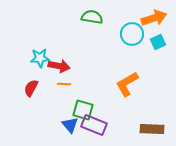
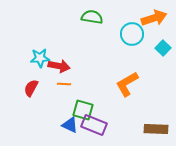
cyan square: moved 5 px right, 6 px down; rotated 21 degrees counterclockwise
blue triangle: rotated 24 degrees counterclockwise
brown rectangle: moved 4 px right
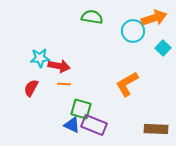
cyan circle: moved 1 px right, 3 px up
green square: moved 2 px left, 1 px up
blue triangle: moved 2 px right
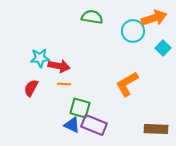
green square: moved 1 px left, 1 px up
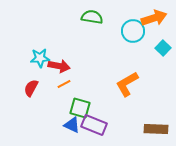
orange line: rotated 32 degrees counterclockwise
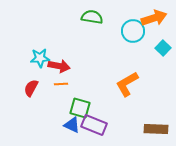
orange line: moved 3 px left; rotated 24 degrees clockwise
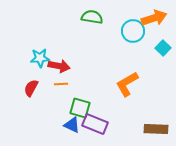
purple rectangle: moved 1 px right, 1 px up
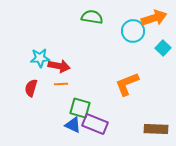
orange L-shape: rotated 8 degrees clockwise
red semicircle: rotated 12 degrees counterclockwise
blue triangle: moved 1 px right
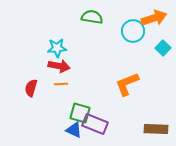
cyan star: moved 17 px right, 10 px up
green square: moved 5 px down
blue triangle: moved 1 px right, 5 px down
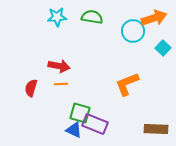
cyan star: moved 31 px up
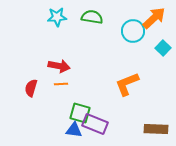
orange arrow: rotated 25 degrees counterclockwise
blue triangle: rotated 18 degrees counterclockwise
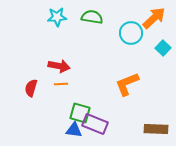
cyan circle: moved 2 px left, 2 px down
